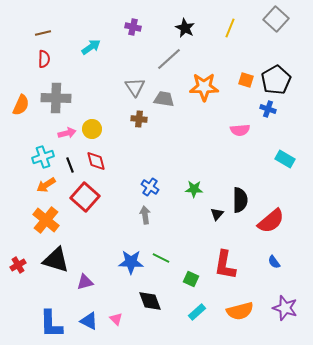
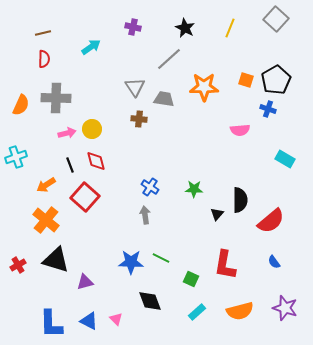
cyan cross at (43, 157): moved 27 px left
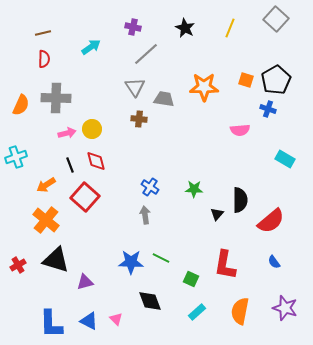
gray line at (169, 59): moved 23 px left, 5 px up
orange semicircle at (240, 311): rotated 116 degrees clockwise
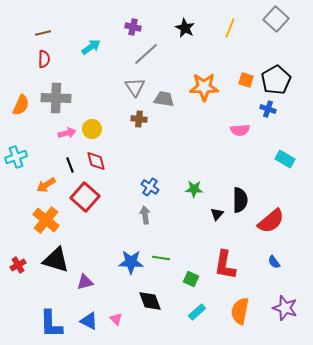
green line at (161, 258): rotated 18 degrees counterclockwise
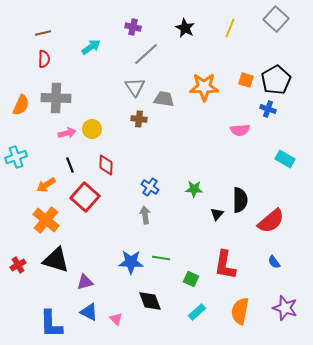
red diamond at (96, 161): moved 10 px right, 4 px down; rotated 15 degrees clockwise
blue triangle at (89, 321): moved 9 px up
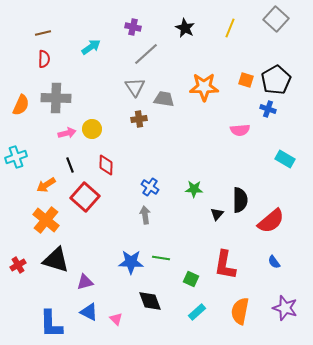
brown cross at (139, 119): rotated 14 degrees counterclockwise
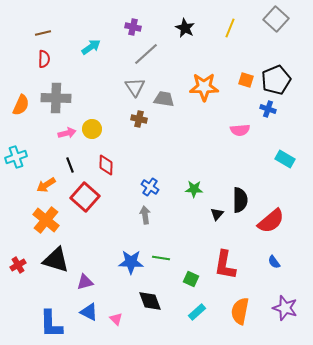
black pentagon at (276, 80): rotated 8 degrees clockwise
brown cross at (139, 119): rotated 21 degrees clockwise
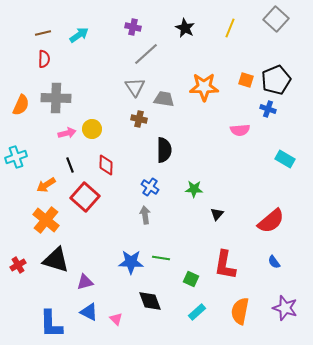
cyan arrow at (91, 47): moved 12 px left, 12 px up
black semicircle at (240, 200): moved 76 px left, 50 px up
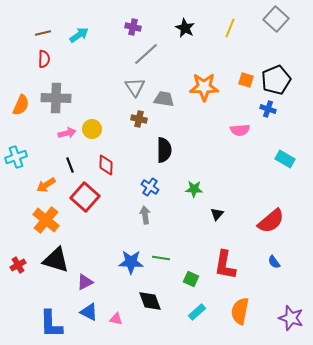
purple triangle at (85, 282): rotated 12 degrees counterclockwise
purple star at (285, 308): moved 6 px right, 10 px down
pink triangle at (116, 319): rotated 32 degrees counterclockwise
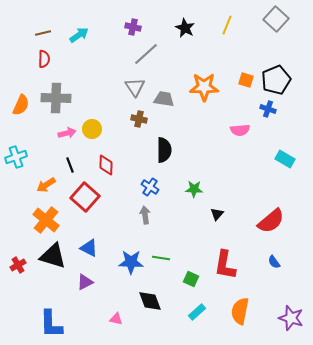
yellow line at (230, 28): moved 3 px left, 3 px up
black triangle at (56, 260): moved 3 px left, 4 px up
blue triangle at (89, 312): moved 64 px up
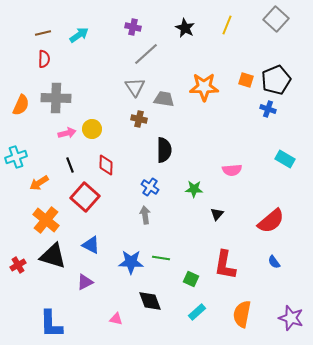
pink semicircle at (240, 130): moved 8 px left, 40 px down
orange arrow at (46, 185): moved 7 px left, 2 px up
blue triangle at (89, 248): moved 2 px right, 3 px up
orange semicircle at (240, 311): moved 2 px right, 3 px down
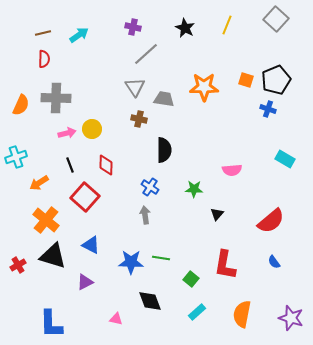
green square at (191, 279): rotated 14 degrees clockwise
